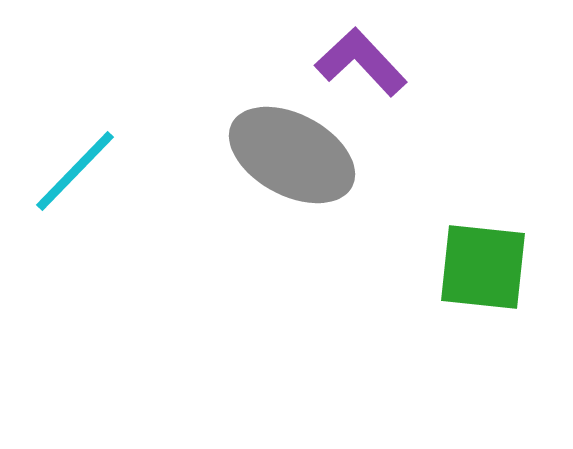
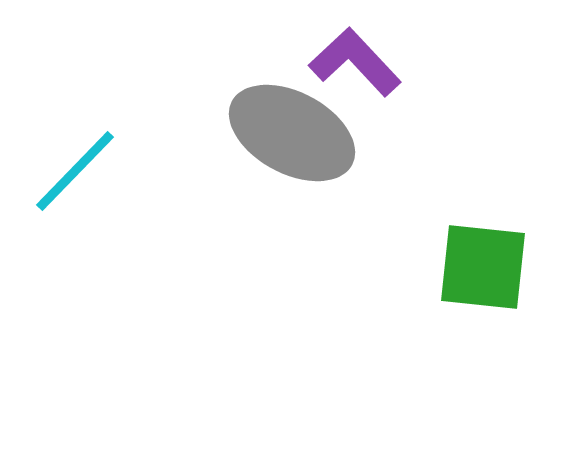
purple L-shape: moved 6 px left
gray ellipse: moved 22 px up
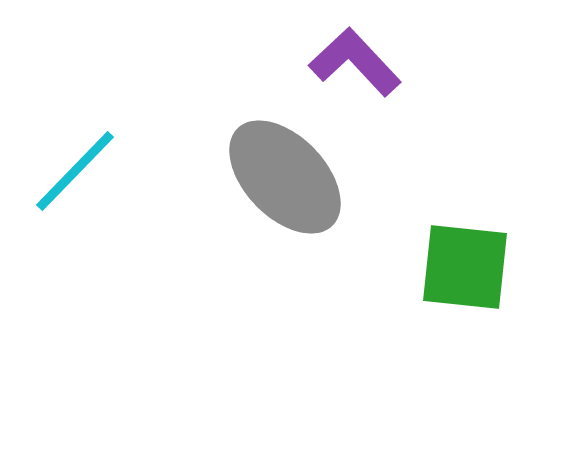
gray ellipse: moved 7 px left, 44 px down; rotated 18 degrees clockwise
green square: moved 18 px left
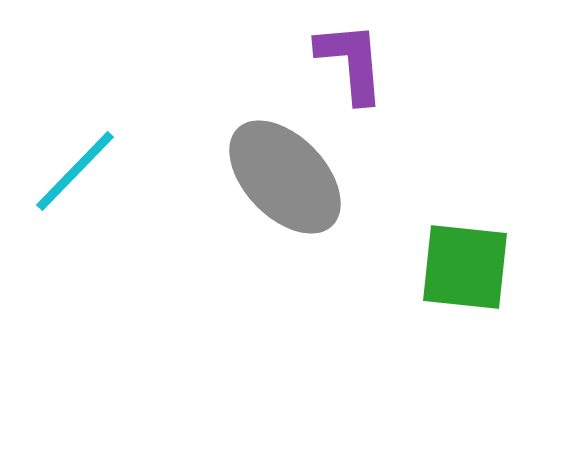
purple L-shape: moved 4 px left; rotated 38 degrees clockwise
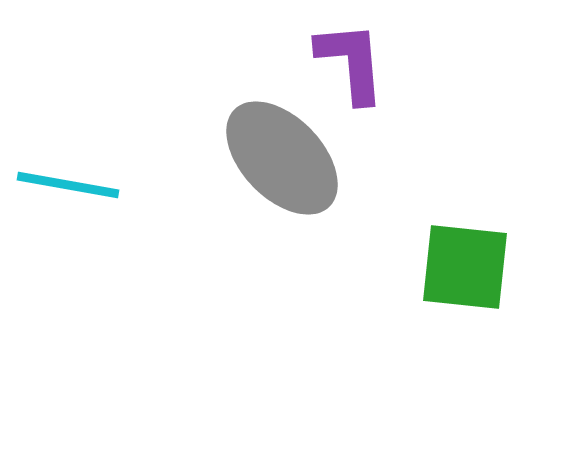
cyan line: moved 7 px left, 14 px down; rotated 56 degrees clockwise
gray ellipse: moved 3 px left, 19 px up
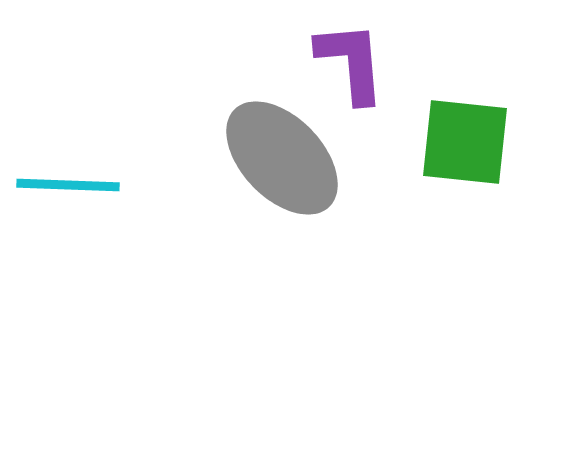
cyan line: rotated 8 degrees counterclockwise
green square: moved 125 px up
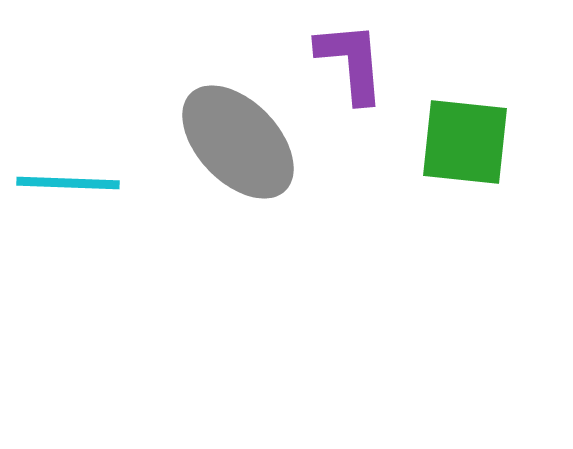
gray ellipse: moved 44 px left, 16 px up
cyan line: moved 2 px up
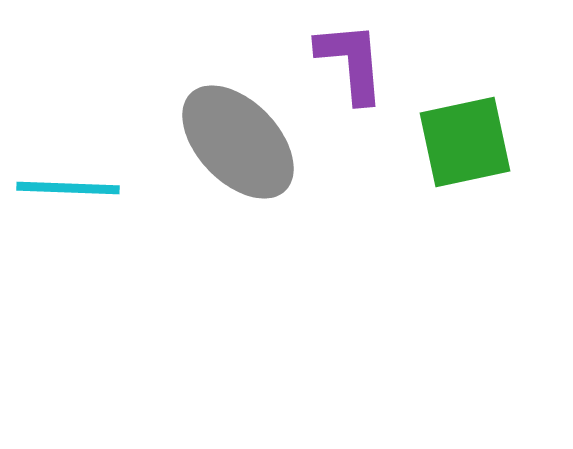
green square: rotated 18 degrees counterclockwise
cyan line: moved 5 px down
